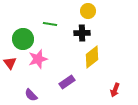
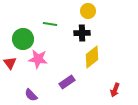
pink star: rotated 24 degrees clockwise
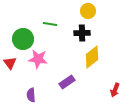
purple semicircle: rotated 40 degrees clockwise
